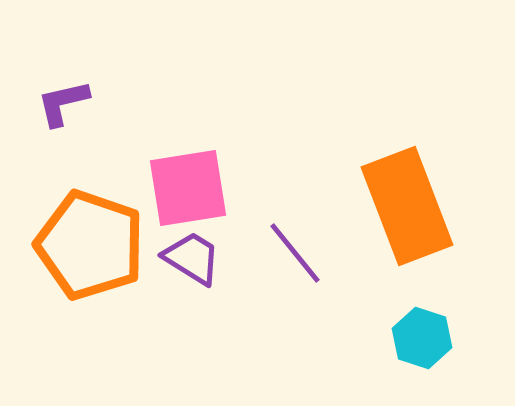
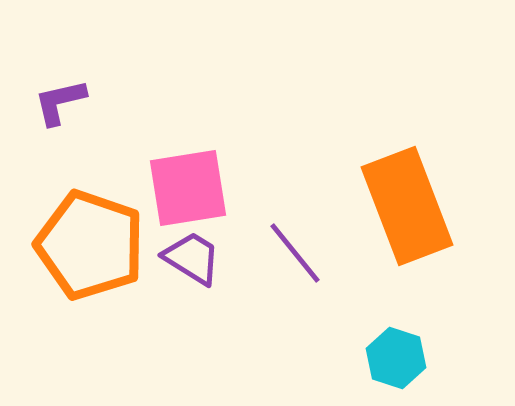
purple L-shape: moved 3 px left, 1 px up
cyan hexagon: moved 26 px left, 20 px down
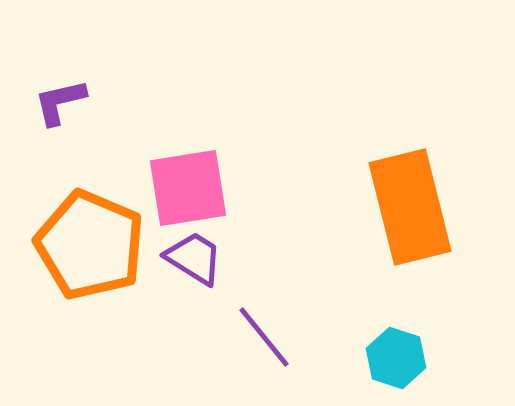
orange rectangle: moved 3 px right, 1 px down; rotated 7 degrees clockwise
orange pentagon: rotated 4 degrees clockwise
purple line: moved 31 px left, 84 px down
purple trapezoid: moved 2 px right
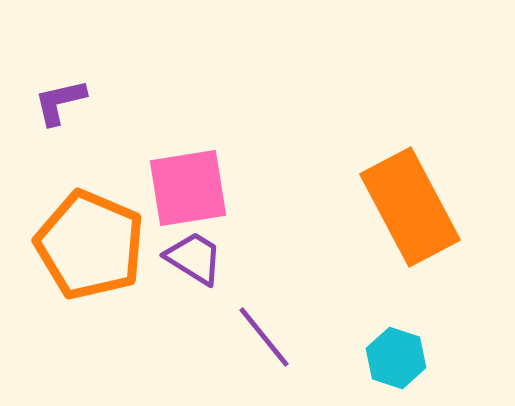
orange rectangle: rotated 14 degrees counterclockwise
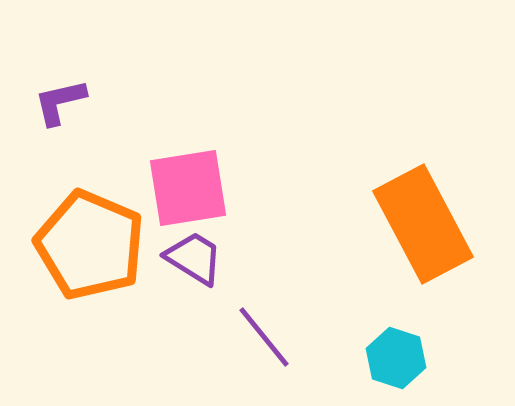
orange rectangle: moved 13 px right, 17 px down
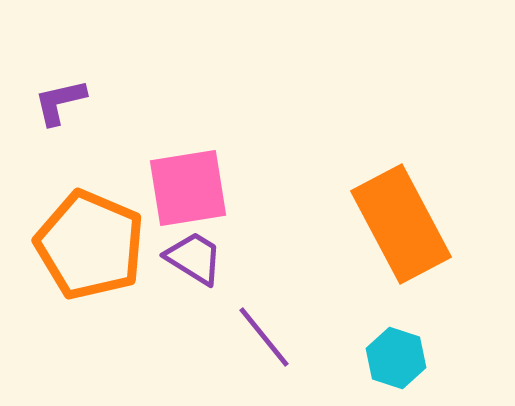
orange rectangle: moved 22 px left
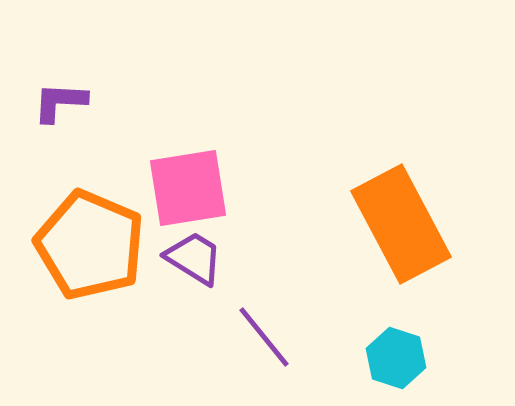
purple L-shape: rotated 16 degrees clockwise
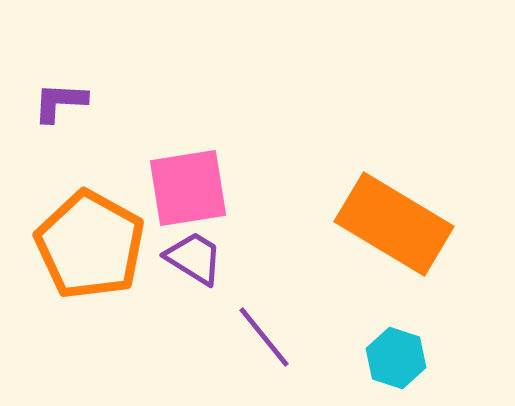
orange rectangle: moved 7 px left; rotated 31 degrees counterclockwise
orange pentagon: rotated 6 degrees clockwise
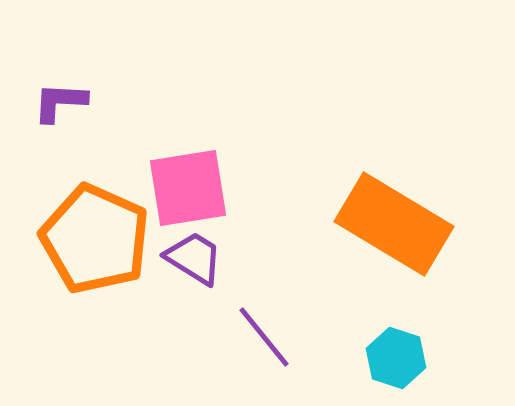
orange pentagon: moved 5 px right, 6 px up; rotated 5 degrees counterclockwise
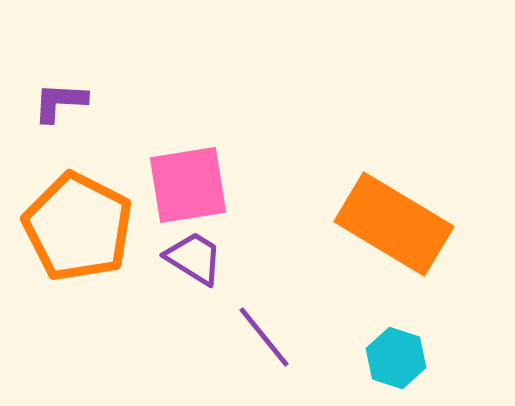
pink square: moved 3 px up
orange pentagon: moved 17 px left, 12 px up; rotated 3 degrees clockwise
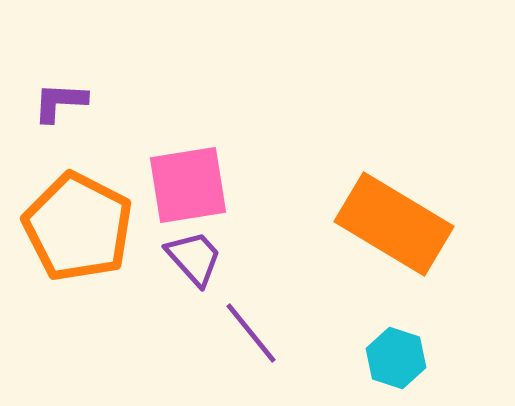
purple trapezoid: rotated 16 degrees clockwise
purple line: moved 13 px left, 4 px up
